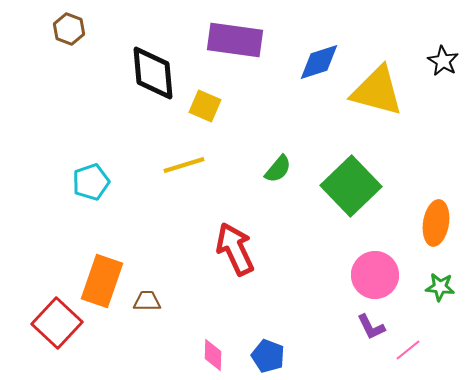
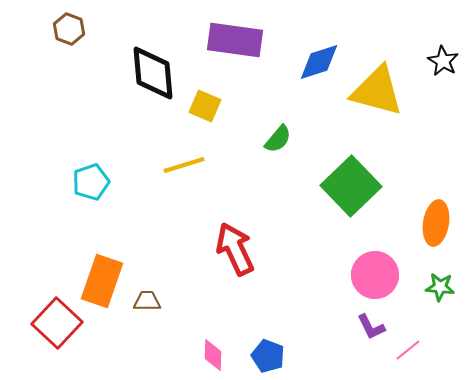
green semicircle: moved 30 px up
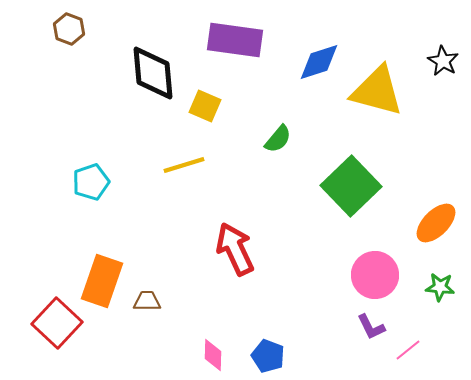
orange ellipse: rotated 36 degrees clockwise
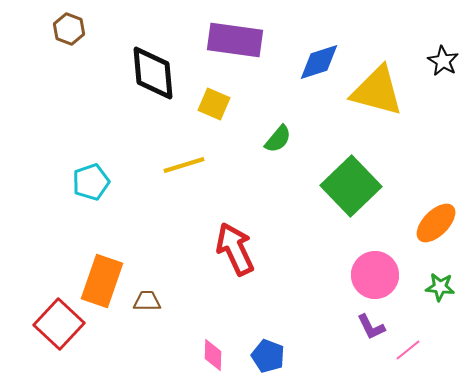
yellow square: moved 9 px right, 2 px up
red square: moved 2 px right, 1 px down
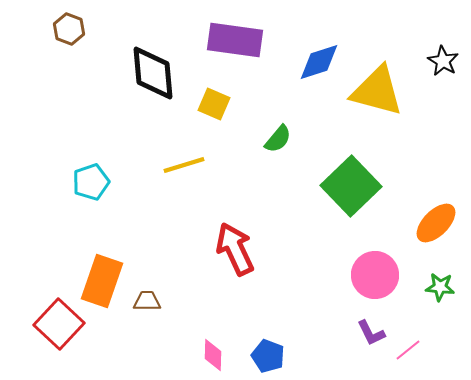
purple L-shape: moved 6 px down
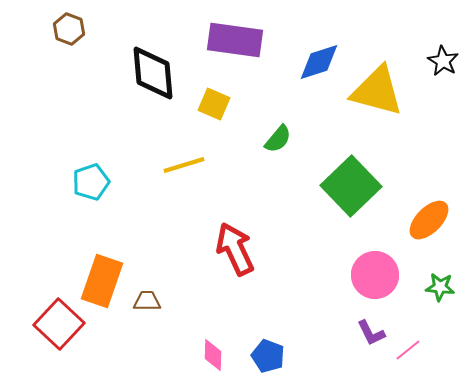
orange ellipse: moved 7 px left, 3 px up
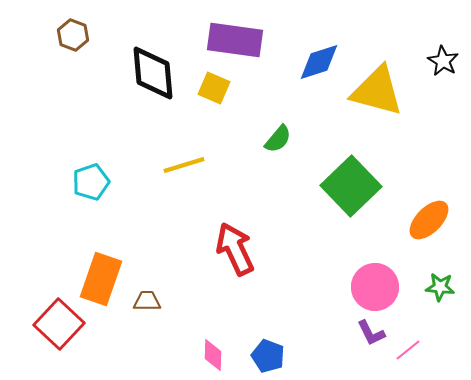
brown hexagon: moved 4 px right, 6 px down
yellow square: moved 16 px up
pink circle: moved 12 px down
orange rectangle: moved 1 px left, 2 px up
